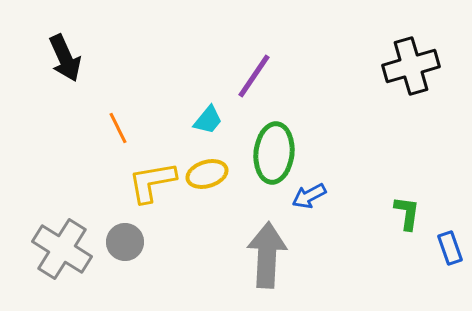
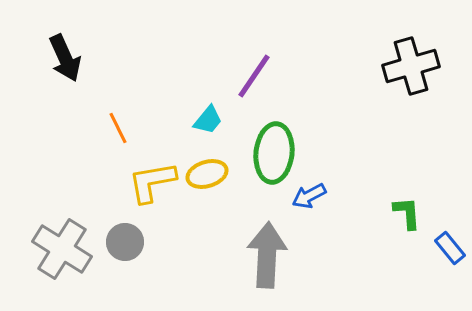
green L-shape: rotated 12 degrees counterclockwise
blue rectangle: rotated 20 degrees counterclockwise
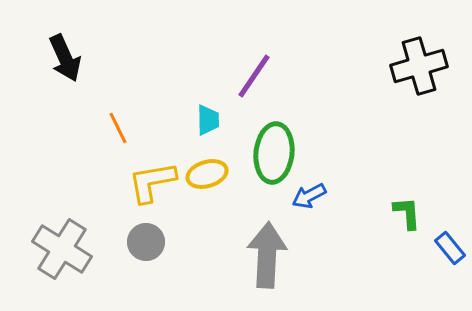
black cross: moved 8 px right
cyan trapezoid: rotated 40 degrees counterclockwise
gray circle: moved 21 px right
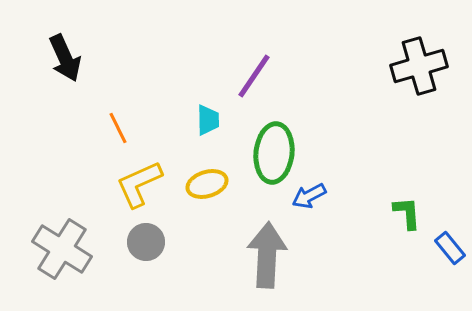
yellow ellipse: moved 10 px down
yellow L-shape: moved 13 px left, 2 px down; rotated 14 degrees counterclockwise
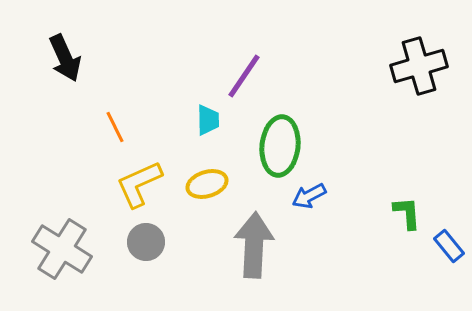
purple line: moved 10 px left
orange line: moved 3 px left, 1 px up
green ellipse: moved 6 px right, 7 px up
blue rectangle: moved 1 px left, 2 px up
gray arrow: moved 13 px left, 10 px up
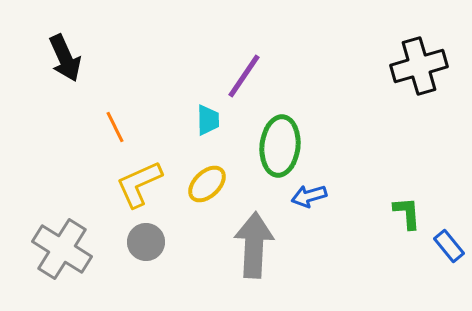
yellow ellipse: rotated 27 degrees counterclockwise
blue arrow: rotated 12 degrees clockwise
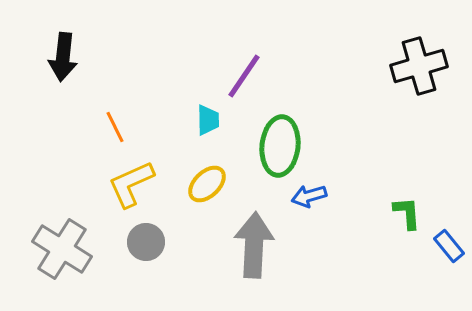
black arrow: moved 2 px left, 1 px up; rotated 30 degrees clockwise
yellow L-shape: moved 8 px left
